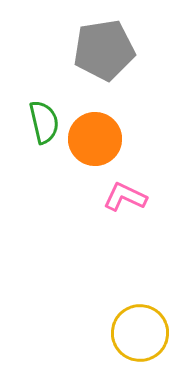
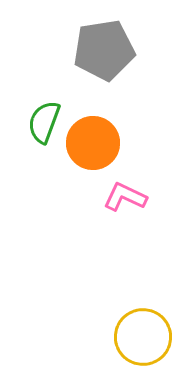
green semicircle: rotated 147 degrees counterclockwise
orange circle: moved 2 px left, 4 px down
yellow circle: moved 3 px right, 4 px down
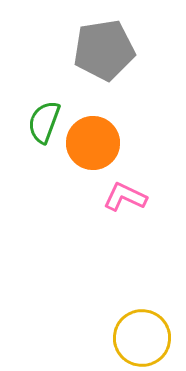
yellow circle: moved 1 px left, 1 px down
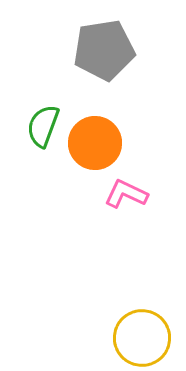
green semicircle: moved 1 px left, 4 px down
orange circle: moved 2 px right
pink L-shape: moved 1 px right, 3 px up
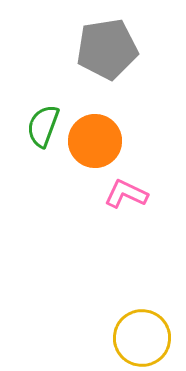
gray pentagon: moved 3 px right, 1 px up
orange circle: moved 2 px up
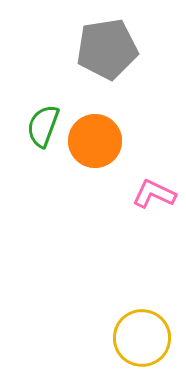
pink L-shape: moved 28 px right
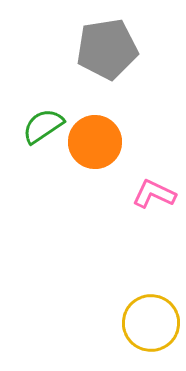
green semicircle: rotated 36 degrees clockwise
orange circle: moved 1 px down
yellow circle: moved 9 px right, 15 px up
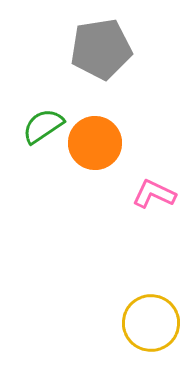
gray pentagon: moved 6 px left
orange circle: moved 1 px down
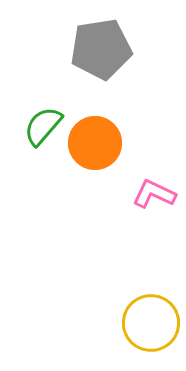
green semicircle: rotated 15 degrees counterclockwise
